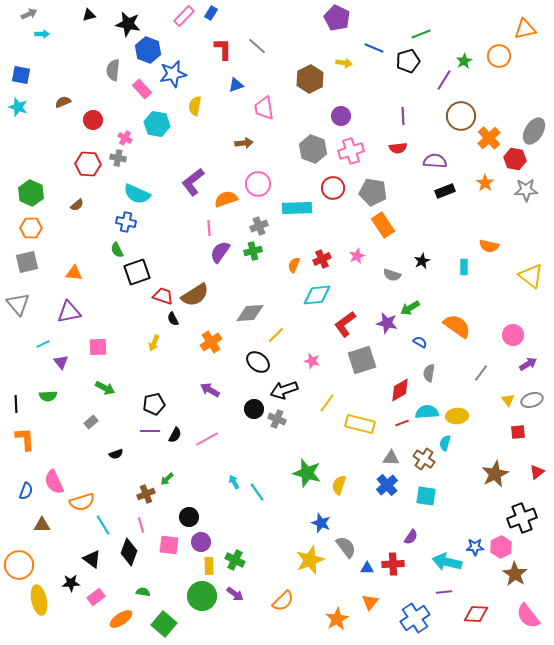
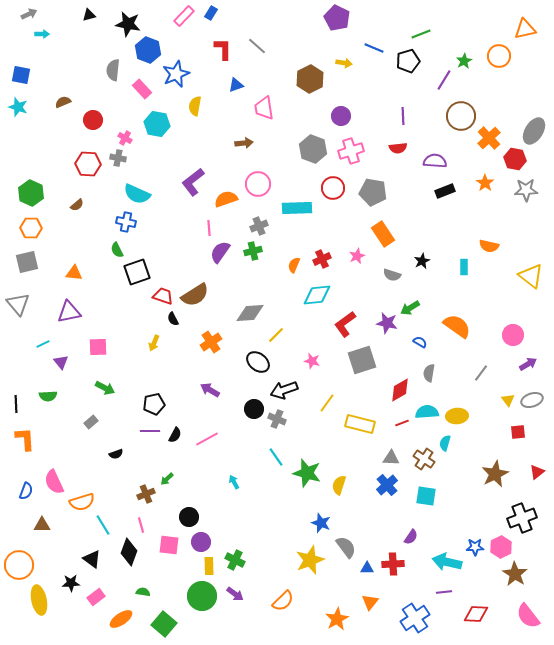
blue star at (173, 74): moved 3 px right; rotated 12 degrees counterclockwise
orange rectangle at (383, 225): moved 9 px down
cyan line at (257, 492): moved 19 px right, 35 px up
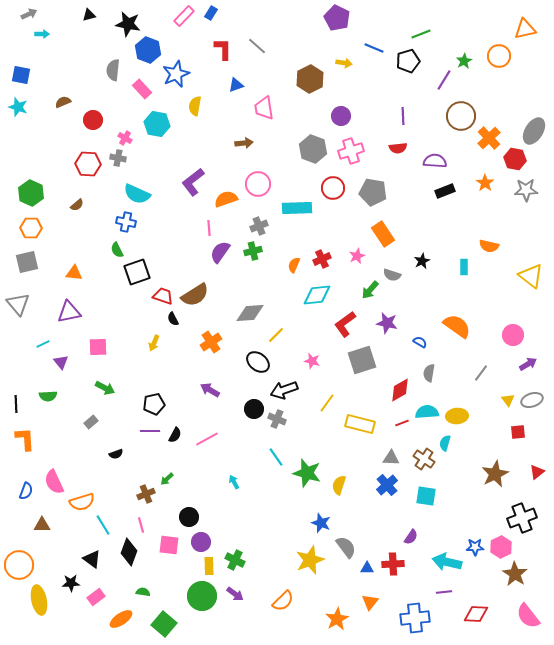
green arrow at (410, 308): moved 40 px left, 18 px up; rotated 18 degrees counterclockwise
blue cross at (415, 618): rotated 28 degrees clockwise
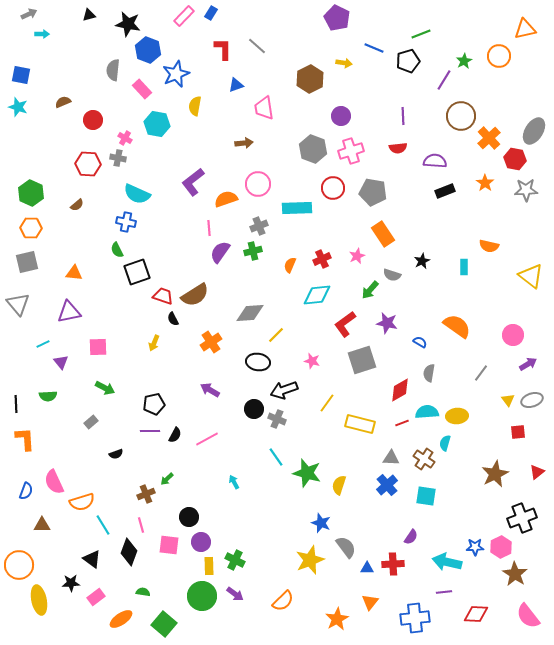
orange semicircle at (294, 265): moved 4 px left
black ellipse at (258, 362): rotated 30 degrees counterclockwise
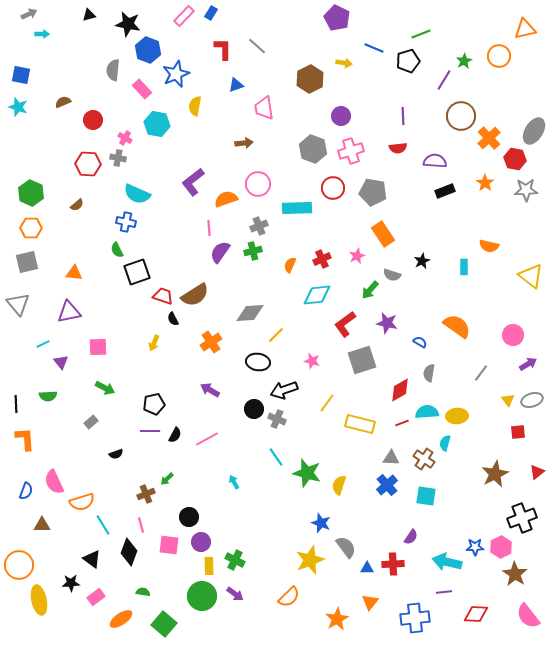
orange semicircle at (283, 601): moved 6 px right, 4 px up
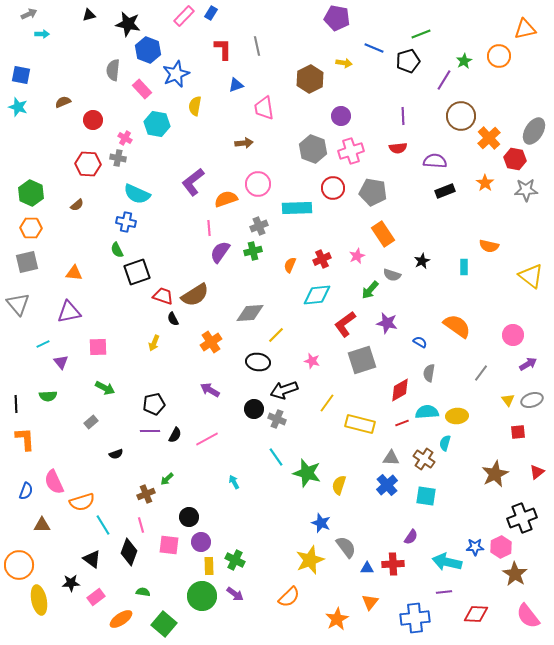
purple pentagon at (337, 18): rotated 15 degrees counterclockwise
gray line at (257, 46): rotated 36 degrees clockwise
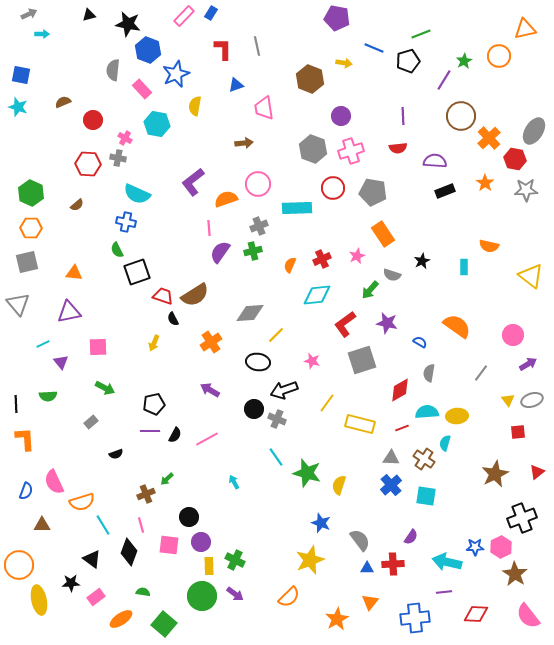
brown hexagon at (310, 79): rotated 12 degrees counterclockwise
red line at (402, 423): moved 5 px down
blue cross at (387, 485): moved 4 px right
gray semicircle at (346, 547): moved 14 px right, 7 px up
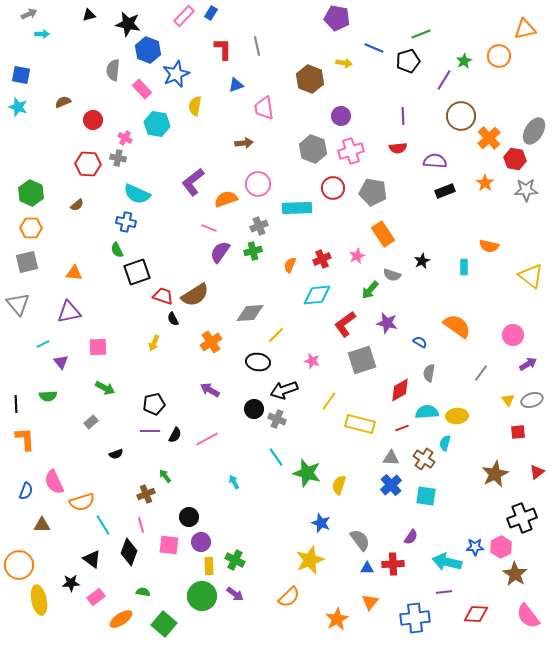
pink line at (209, 228): rotated 63 degrees counterclockwise
yellow line at (327, 403): moved 2 px right, 2 px up
green arrow at (167, 479): moved 2 px left, 3 px up; rotated 96 degrees clockwise
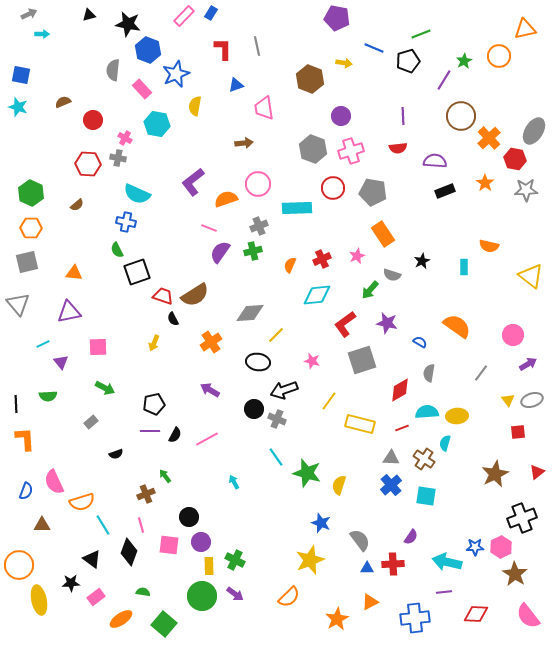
orange triangle at (370, 602): rotated 24 degrees clockwise
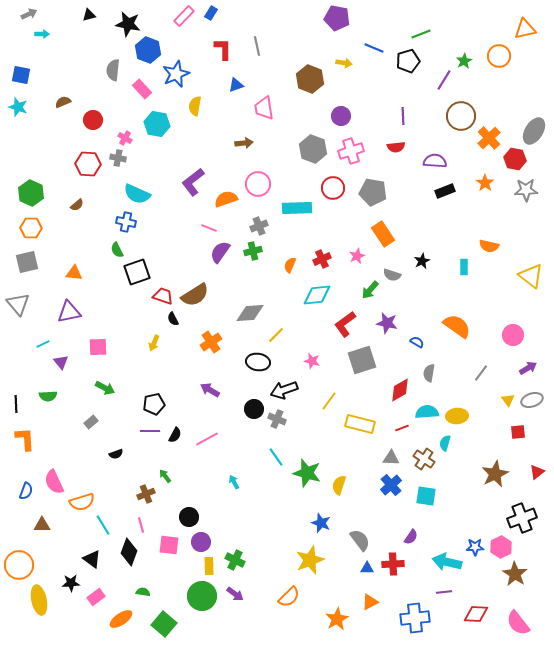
red semicircle at (398, 148): moved 2 px left, 1 px up
blue semicircle at (420, 342): moved 3 px left
purple arrow at (528, 364): moved 4 px down
pink semicircle at (528, 616): moved 10 px left, 7 px down
